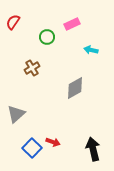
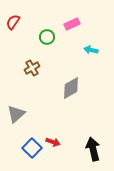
gray diamond: moved 4 px left
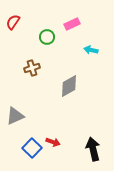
brown cross: rotated 14 degrees clockwise
gray diamond: moved 2 px left, 2 px up
gray triangle: moved 1 px left, 2 px down; rotated 18 degrees clockwise
